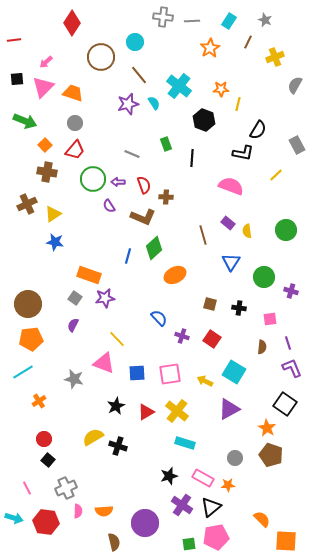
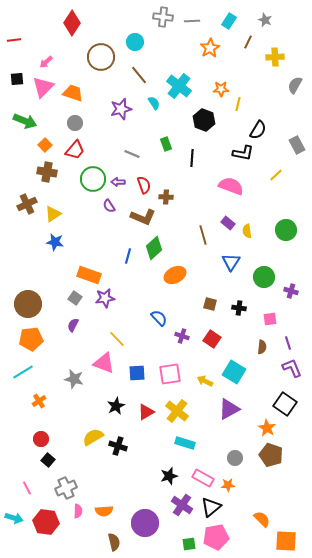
yellow cross at (275, 57): rotated 18 degrees clockwise
purple star at (128, 104): moved 7 px left, 5 px down
red circle at (44, 439): moved 3 px left
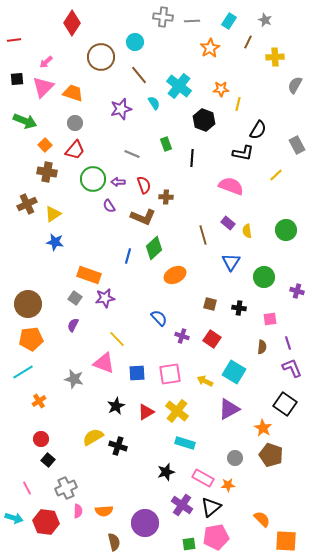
purple cross at (291, 291): moved 6 px right
orange star at (267, 428): moved 4 px left
black star at (169, 476): moved 3 px left, 4 px up
